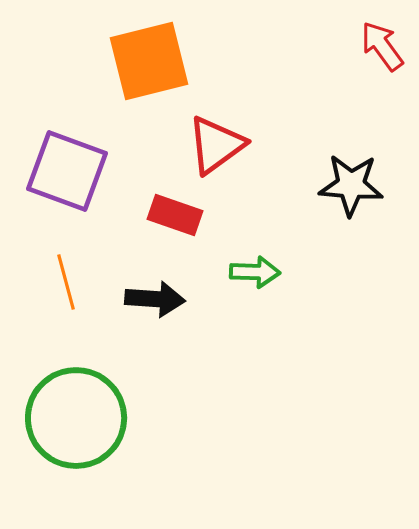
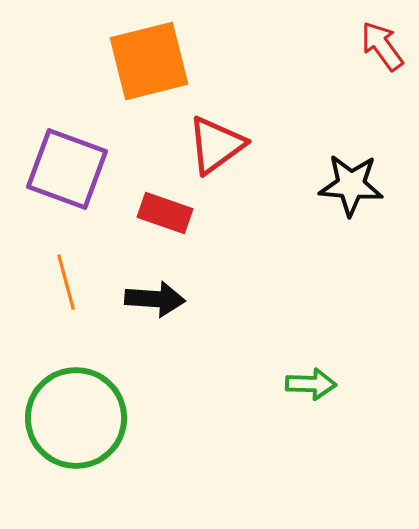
purple square: moved 2 px up
red rectangle: moved 10 px left, 2 px up
green arrow: moved 56 px right, 112 px down
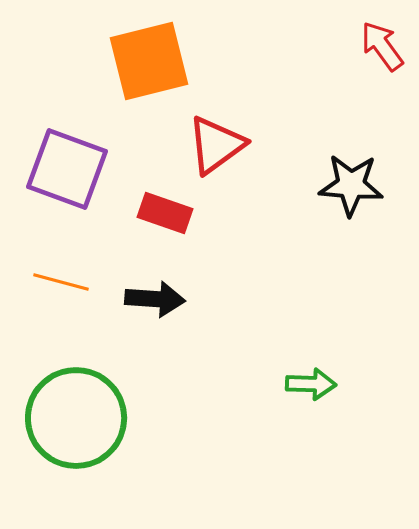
orange line: moved 5 px left; rotated 60 degrees counterclockwise
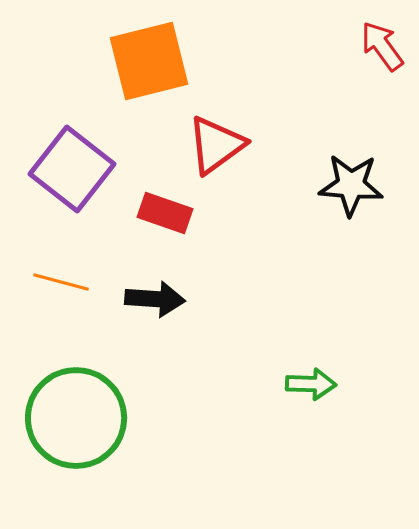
purple square: moved 5 px right; rotated 18 degrees clockwise
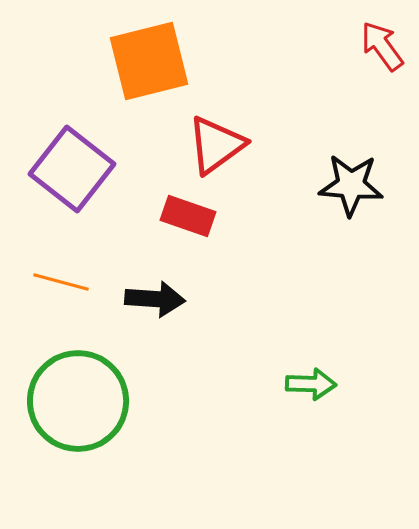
red rectangle: moved 23 px right, 3 px down
green circle: moved 2 px right, 17 px up
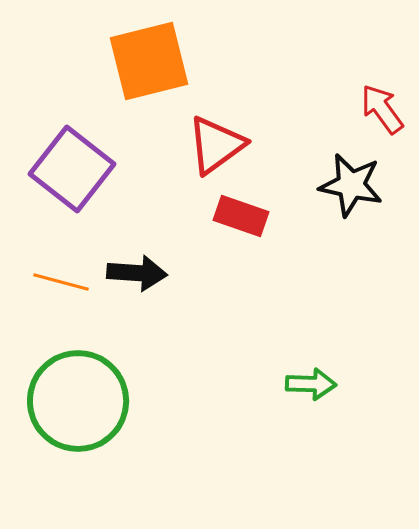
red arrow: moved 63 px down
black star: rotated 8 degrees clockwise
red rectangle: moved 53 px right
black arrow: moved 18 px left, 26 px up
